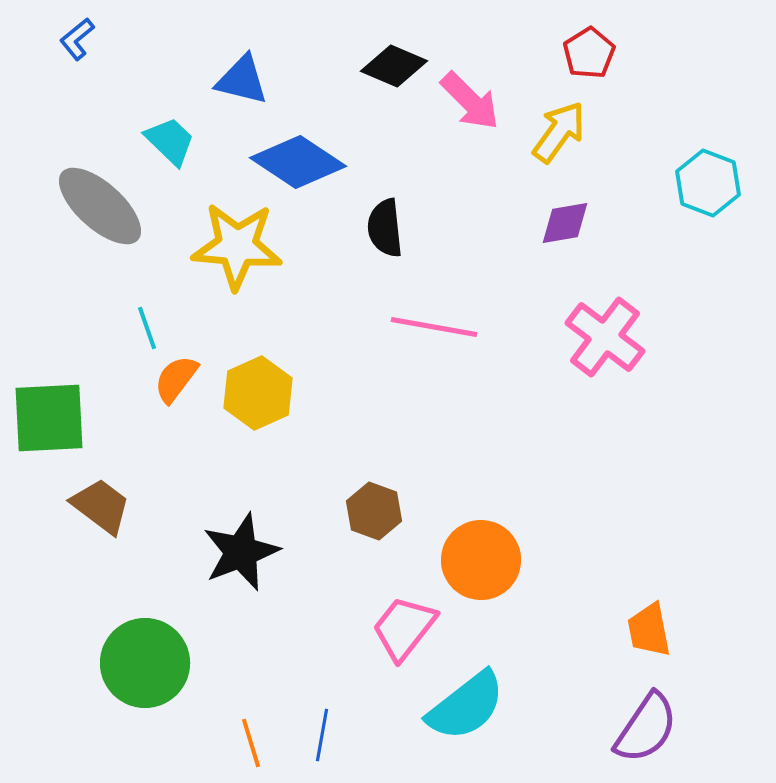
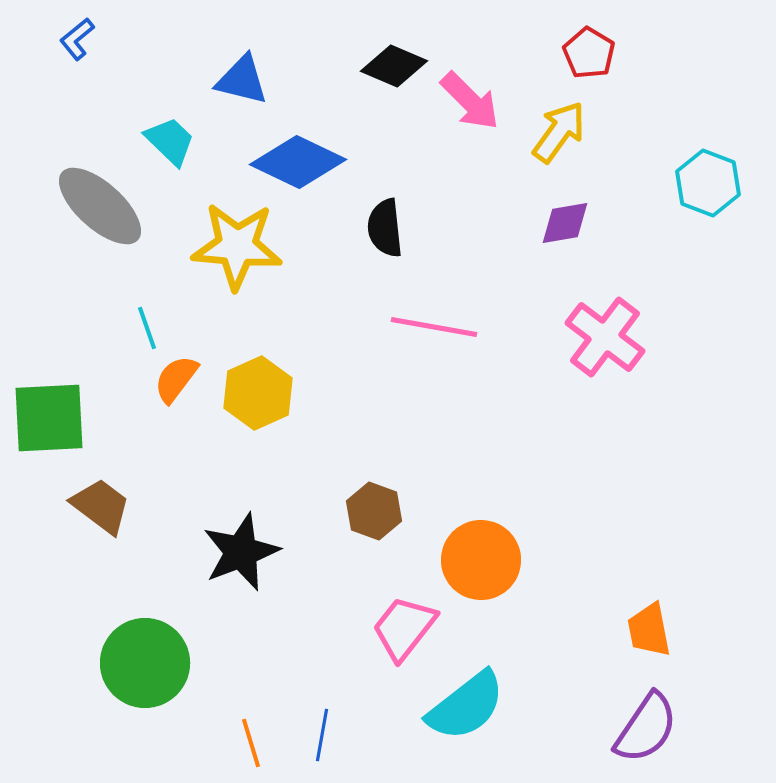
red pentagon: rotated 9 degrees counterclockwise
blue diamond: rotated 8 degrees counterclockwise
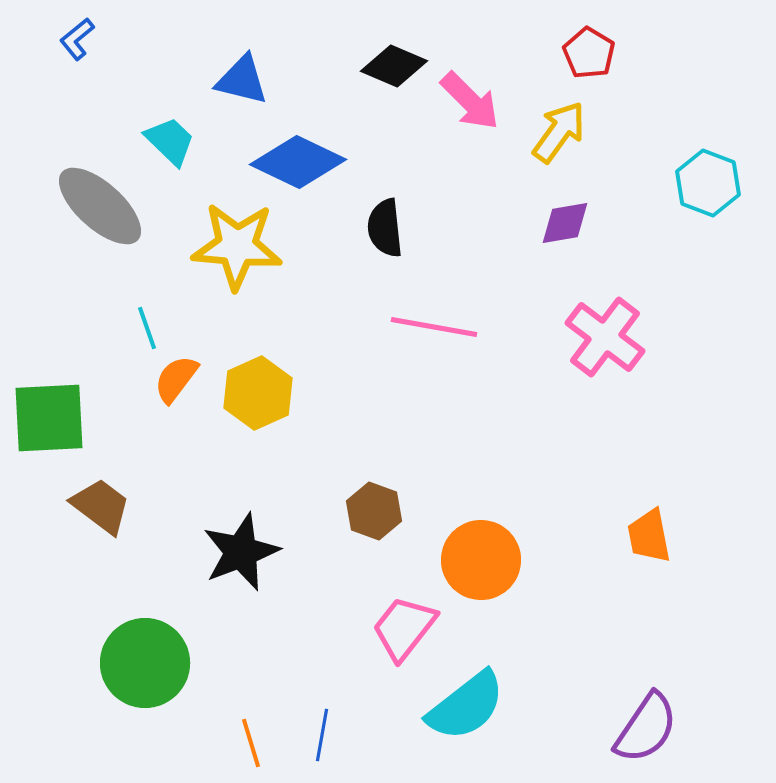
orange trapezoid: moved 94 px up
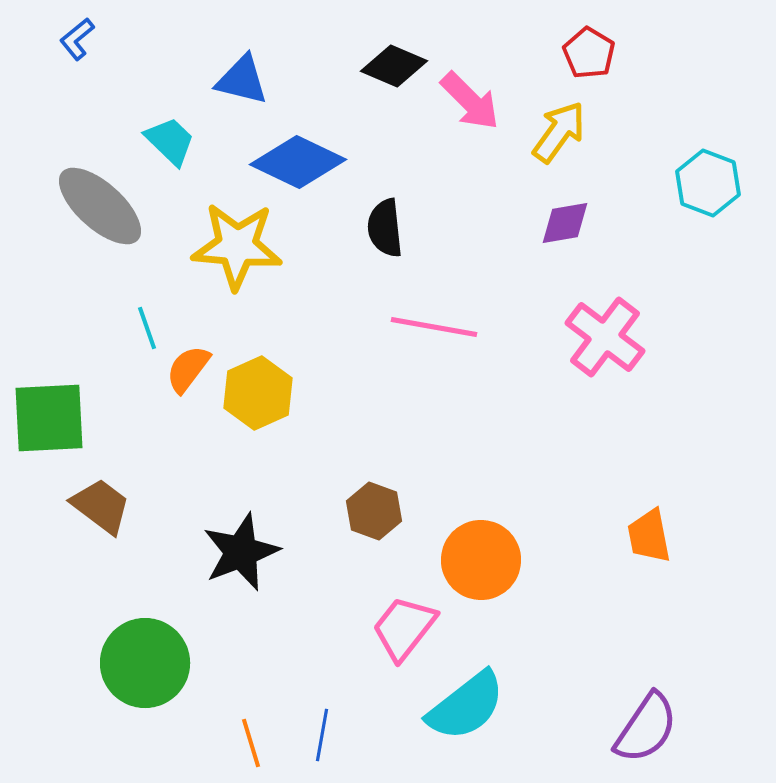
orange semicircle: moved 12 px right, 10 px up
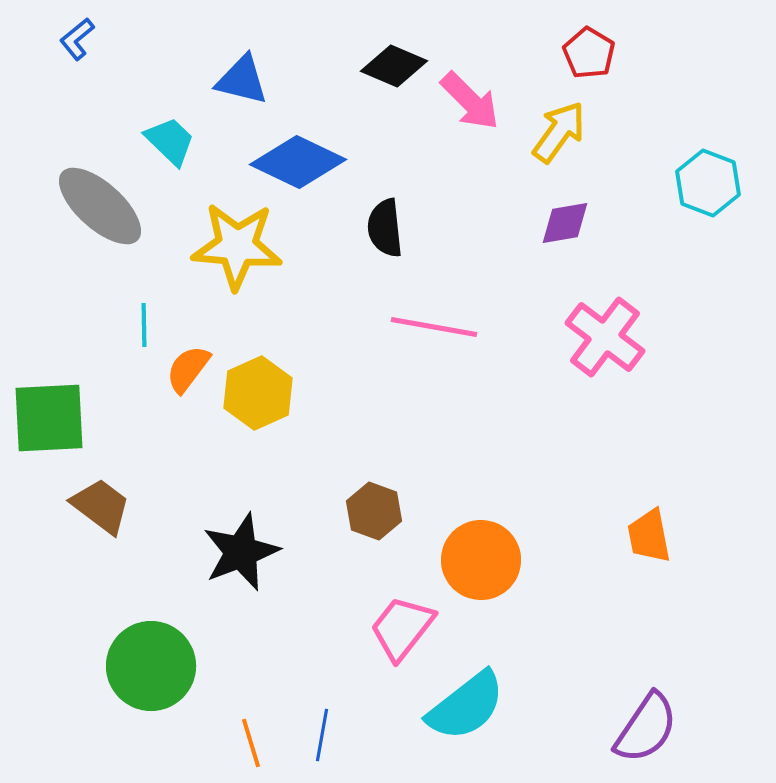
cyan line: moved 3 px left, 3 px up; rotated 18 degrees clockwise
pink trapezoid: moved 2 px left
green circle: moved 6 px right, 3 px down
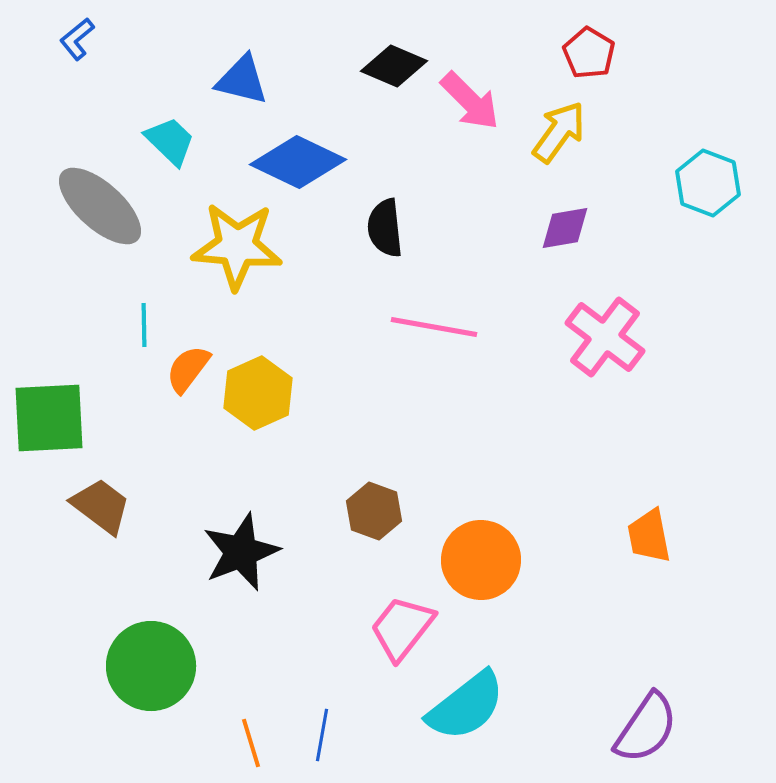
purple diamond: moved 5 px down
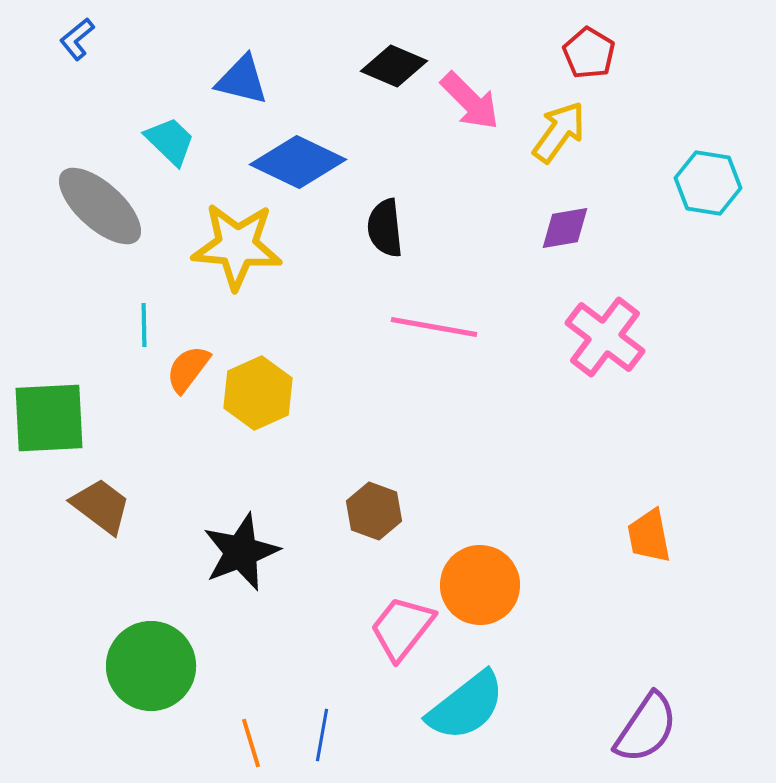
cyan hexagon: rotated 12 degrees counterclockwise
orange circle: moved 1 px left, 25 px down
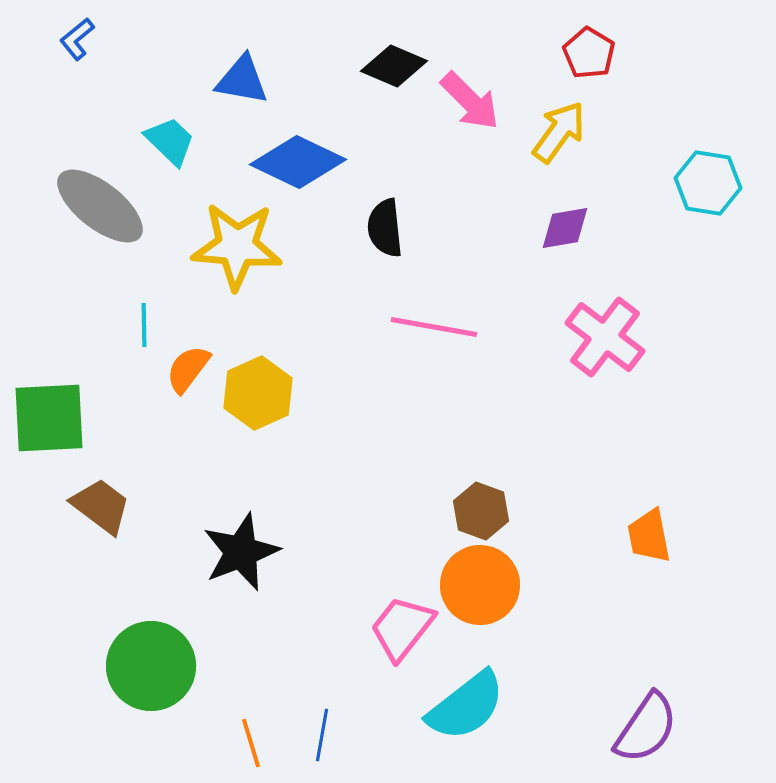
blue triangle: rotated 4 degrees counterclockwise
gray ellipse: rotated 4 degrees counterclockwise
brown hexagon: moved 107 px right
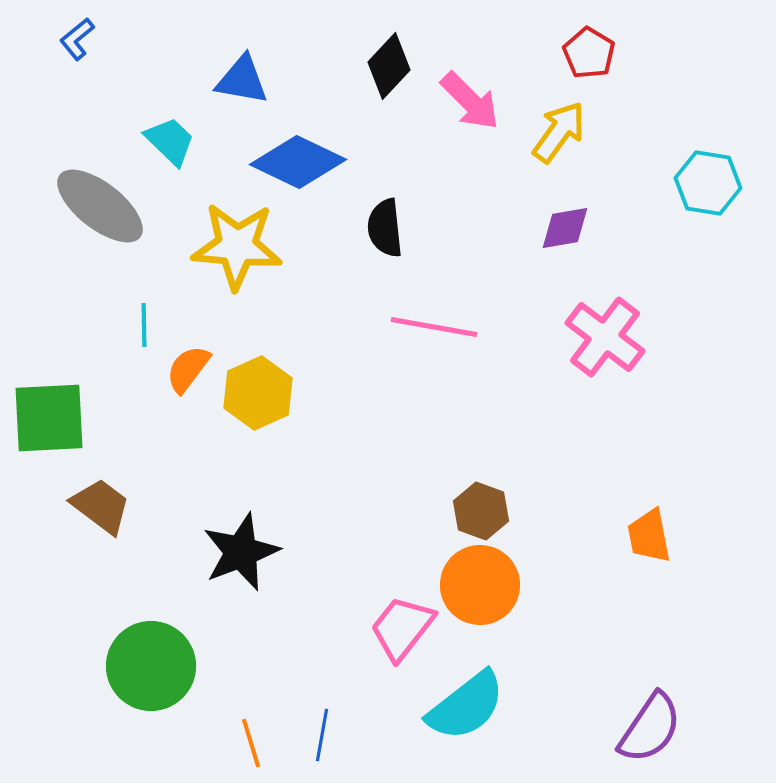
black diamond: moved 5 px left; rotated 70 degrees counterclockwise
purple semicircle: moved 4 px right
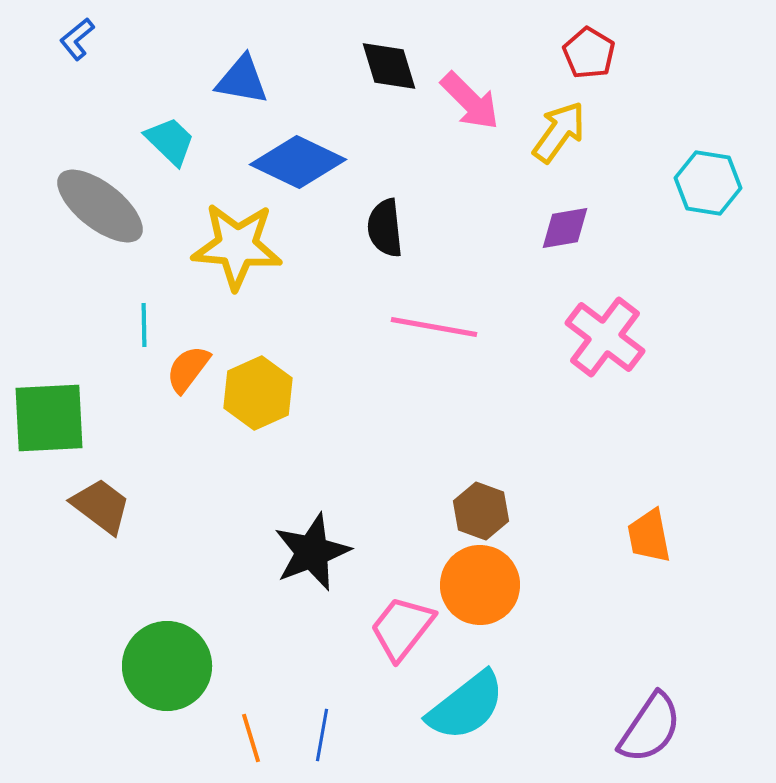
black diamond: rotated 60 degrees counterclockwise
black star: moved 71 px right
green circle: moved 16 px right
orange line: moved 5 px up
